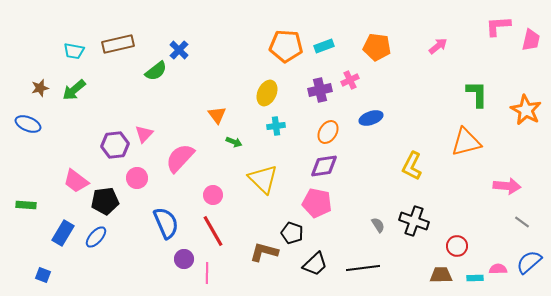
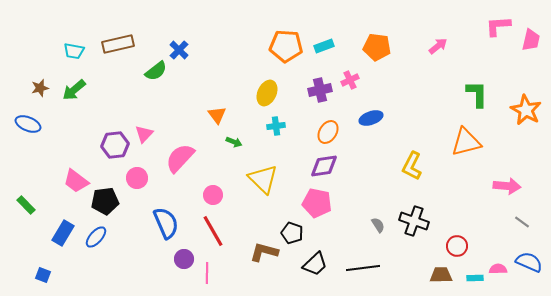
green rectangle at (26, 205): rotated 42 degrees clockwise
blue semicircle at (529, 262): rotated 64 degrees clockwise
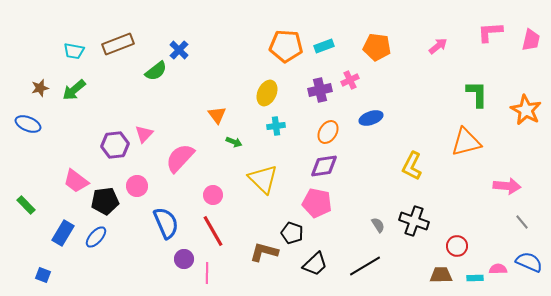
pink L-shape at (498, 26): moved 8 px left, 6 px down
brown rectangle at (118, 44): rotated 8 degrees counterclockwise
pink circle at (137, 178): moved 8 px down
gray line at (522, 222): rotated 14 degrees clockwise
black line at (363, 268): moved 2 px right, 2 px up; rotated 24 degrees counterclockwise
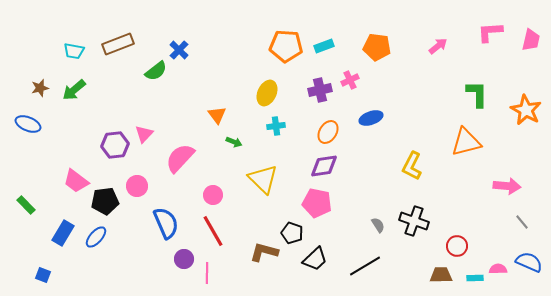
black trapezoid at (315, 264): moved 5 px up
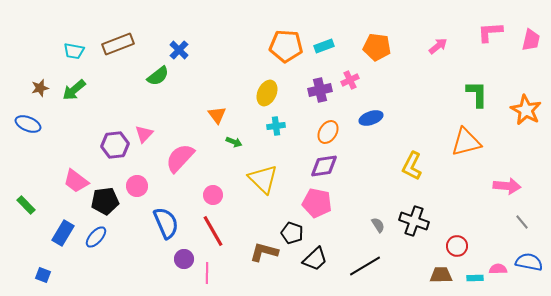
green semicircle at (156, 71): moved 2 px right, 5 px down
blue semicircle at (529, 262): rotated 12 degrees counterclockwise
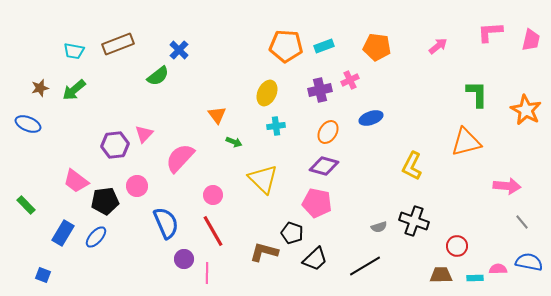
purple diamond at (324, 166): rotated 24 degrees clockwise
gray semicircle at (378, 225): moved 1 px right, 2 px down; rotated 105 degrees clockwise
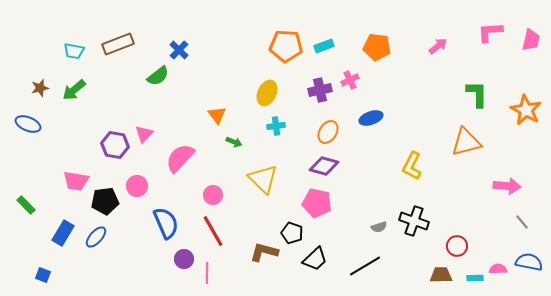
purple hexagon at (115, 145): rotated 16 degrees clockwise
pink trapezoid at (76, 181): rotated 28 degrees counterclockwise
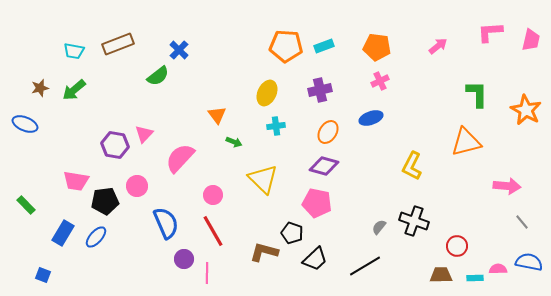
pink cross at (350, 80): moved 30 px right, 1 px down
blue ellipse at (28, 124): moved 3 px left
gray semicircle at (379, 227): rotated 147 degrees clockwise
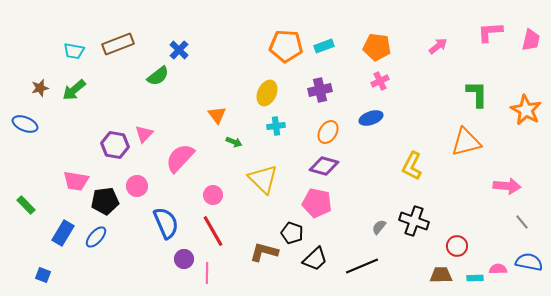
black line at (365, 266): moved 3 px left; rotated 8 degrees clockwise
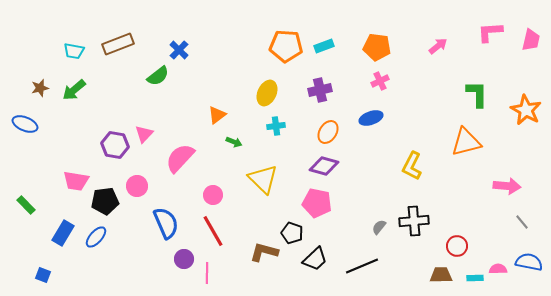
orange triangle at (217, 115): rotated 30 degrees clockwise
black cross at (414, 221): rotated 24 degrees counterclockwise
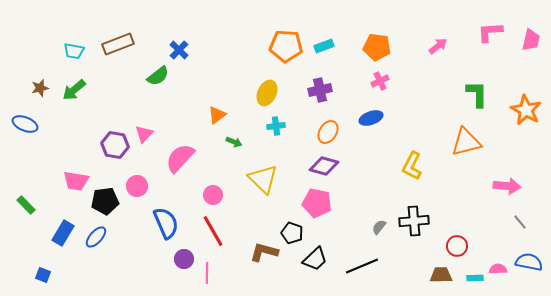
gray line at (522, 222): moved 2 px left
